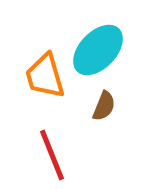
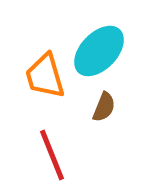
cyan ellipse: moved 1 px right, 1 px down
brown semicircle: moved 1 px down
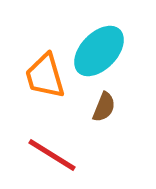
red line: rotated 36 degrees counterclockwise
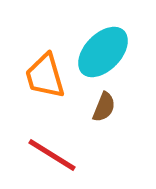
cyan ellipse: moved 4 px right, 1 px down
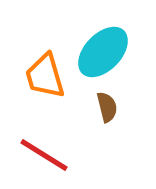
brown semicircle: moved 3 px right; rotated 36 degrees counterclockwise
red line: moved 8 px left
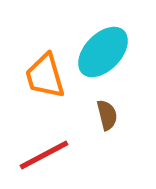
brown semicircle: moved 8 px down
red line: rotated 60 degrees counterclockwise
